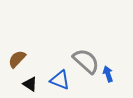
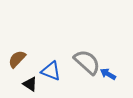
gray semicircle: moved 1 px right, 1 px down
blue arrow: rotated 42 degrees counterclockwise
blue triangle: moved 9 px left, 9 px up
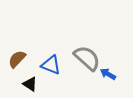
gray semicircle: moved 4 px up
blue triangle: moved 6 px up
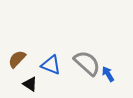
gray semicircle: moved 5 px down
blue arrow: rotated 28 degrees clockwise
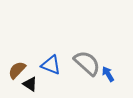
brown semicircle: moved 11 px down
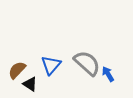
blue triangle: rotated 50 degrees clockwise
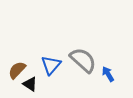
gray semicircle: moved 4 px left, 3 px up
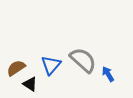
brown semicircle: moved 1 px left, 2 px up; rotated 12 degrees clockwise
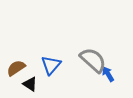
gray semicircle: moved 10 px right
